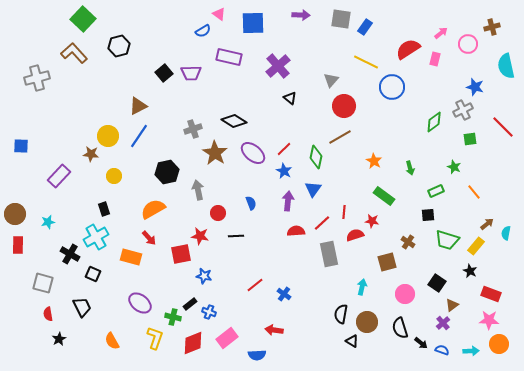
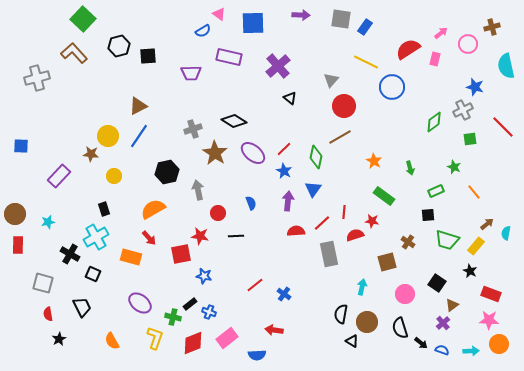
black square at (164, 73): moved 16 px left, 17 px up; rotated 36 degrees clockwise
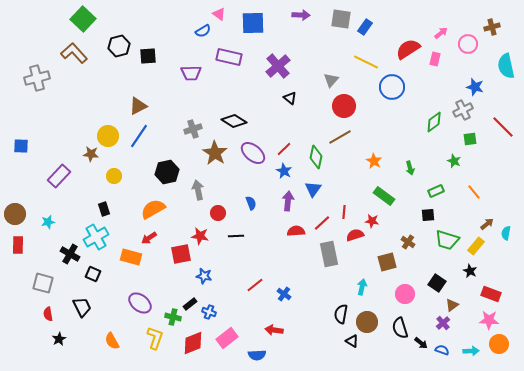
green star at (454, 167): moved 6 px up
red arrow at (149, 238): rotated 98 degrees clockwise
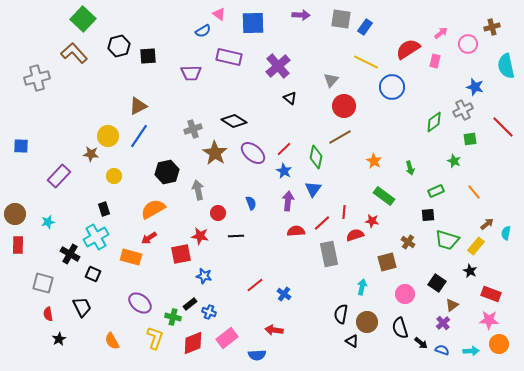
pink rectangle at (435, 59): moved 2 px down
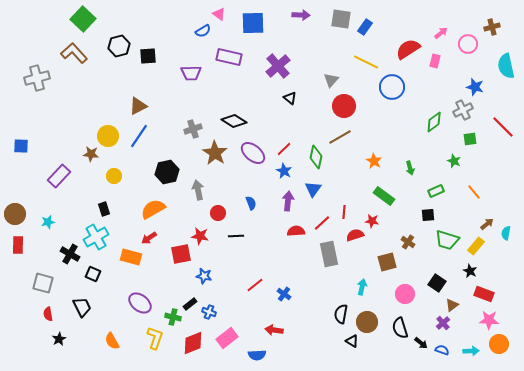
red rectangle at (491, 294): moved 7 px left
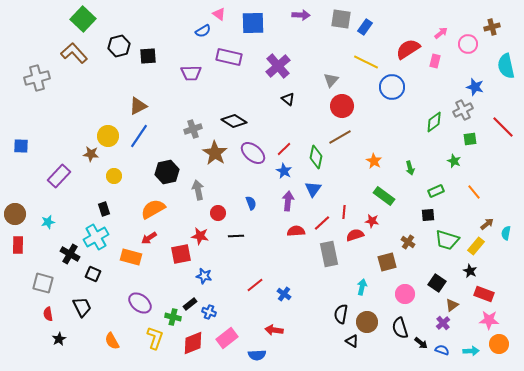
black triangle at (290, 98): moved 2 px left, 1 px down
red circle at (344, 106): moved 2 px left
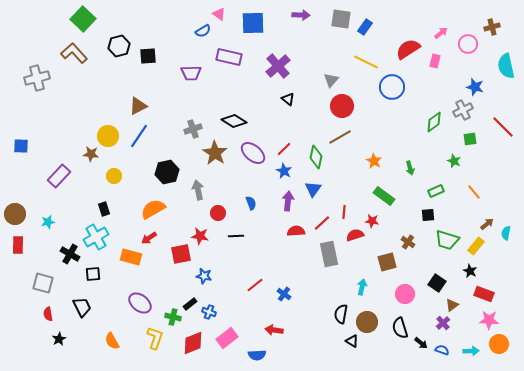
black square at (93, 274): rotated 28 degrees counterclockwise
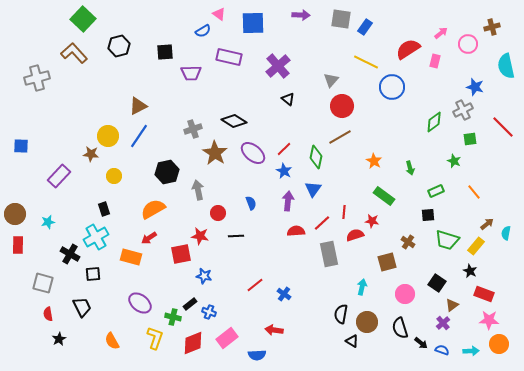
black square at (148, 56): moved 17 px right, 4 px up
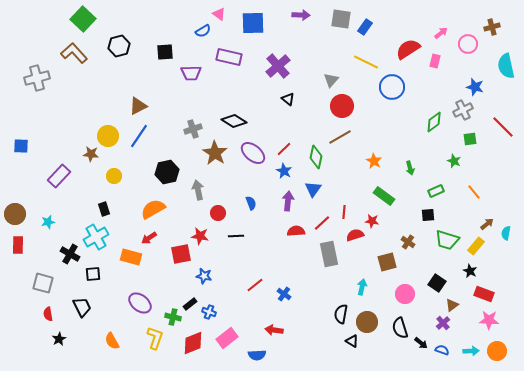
orange circle at (499, 344): moved 2 px left, 7 px down
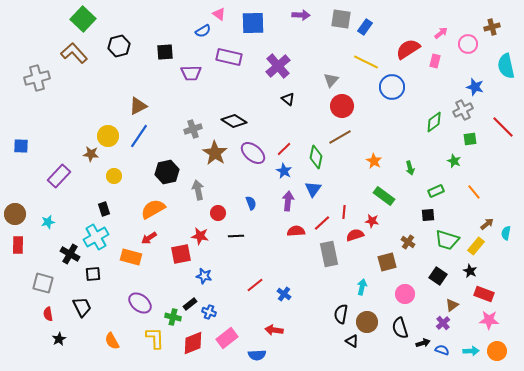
black square at (437, 283): moved 1 px right, 7 px up
yellow L-shape at (155, 338): rotated 20 degrees counterclockwise
black arrow at (421, 343): moved 2 px right; rotated 56 degrees counterclockwise
